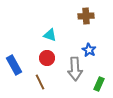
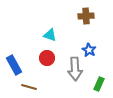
brown line: moved 11 px left, 5 px down; rotated 49 degrees counterclockwise
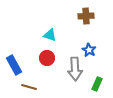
green rectangle: moved 2 px left
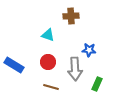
brown cross: moved 15 px left
cyan triangle: moved 2 px left
blue star: rotated 24 degrees counterclockwise
red circle: moved 1 px right, 4 px down
blue rectangle: rotated 30 degrees counterclockwise
brown line: moved 22 px right
